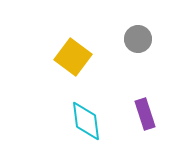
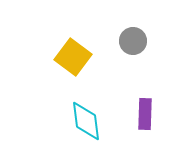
gray circle: moved 5 px left, 2 px down
purple rectangle: rotated 20 degrees clockwise
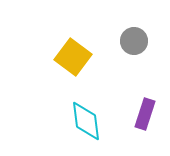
gray circle: moved 1 px right
purple rectangle: rotated 16 degrees clockwise
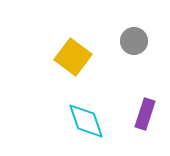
cyan diamond: rotated 12 degrees counterclockwise
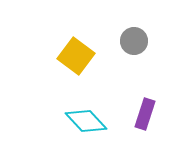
yellow square: moved 3 px right, 1 px up
cyan diamond: rotated 24 degrees counterclockwise
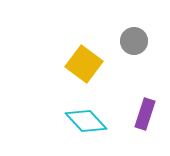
yellow square: moved 8 px right, 8 px down
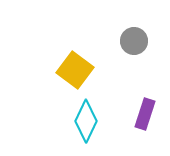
yellow square: moved 9 px left, 6 px down
cyan diamond: rotated 69 degrees clockwise
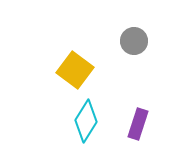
purple rectangle: moved 7 px left, 10 px down
cyan diamond: rotated 6 degrees clockwise
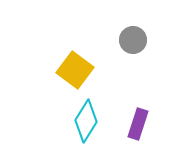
gray circle: moved 1 px left, 1 px up
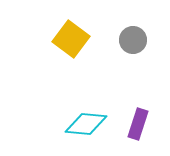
yellow square: moved 4 px left, 31 px up
cyan diamond: moved 3 px down; rotated 63 degrees clockwise
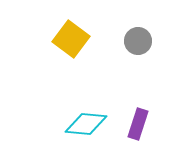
gray circle: moved 5 px right, 1 px down
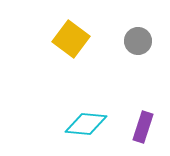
purple rectangle: moved 5 px right, 3 px down
